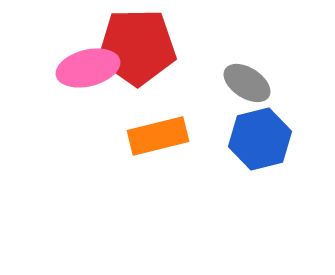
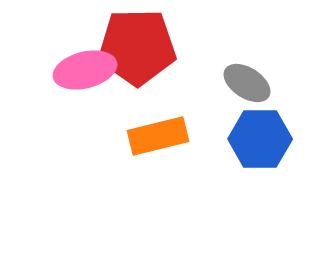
pink ellipse: moved 3 px left, 2 px down
blue hexagon: rotated 14 degrees clockwise
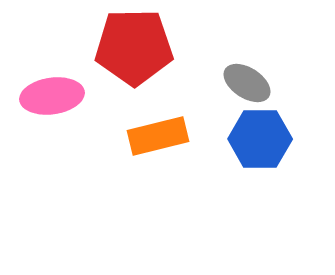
red pentagon: moved 3 px left
pink ellipse: moved 33 px left, 26 px down; rotated 6 degrees clockwise
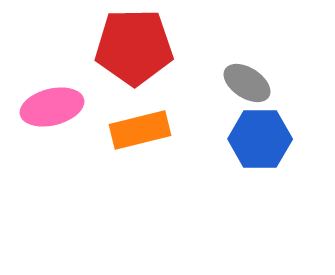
pink ellipse: moved 11 px down; rotated 6 degrees counterclockwise
orange rectangle: moved 18 px left, 6 px up
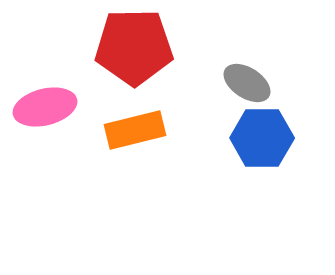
pink ellipse: moved 7 px left
orange rectangle: moved 5 px left
blue hexagon: moved 2 px right, 1 px up
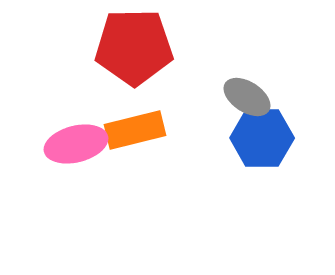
gray ellipse: moved 14 px down
pink ellipse: moved 31 px right, 37 px down
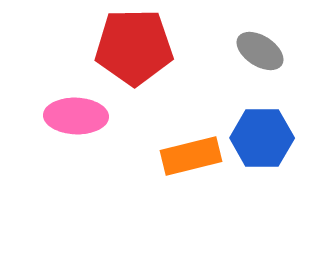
gray ellipse: moved 13 px right, 46 px up
orange rectangle: moved 56 px right, 26 px down
pink ellipse: moved 28 px up; rotated 16 degrees clockwise
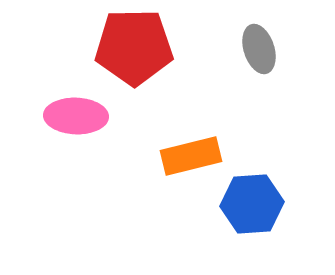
gray ellipse: moved 1 px left, 2 px up; rotated 39 degrees clockwise
blue hexagon: moved 10 px left, 66 px down; rotated 4 degrees counterclockwise
